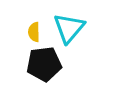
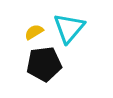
yellow semicircle: rotated 60 degrees clockwise
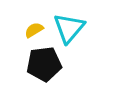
yellow semicircle: moved 2 px up
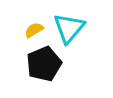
black pentagon: rotated 16 degrees counterclockwise
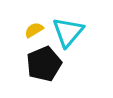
cyan triangle: moved 1 px left, 4 px down
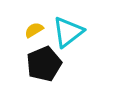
cyan triangle: rotated 12 degrees clockwise
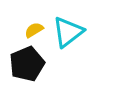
black pentagon: moved 17 px left
